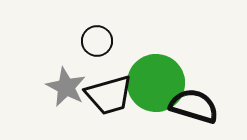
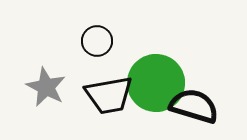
gray star: moved 20 px left
black trapezoid: rotated 6 degrees clockwise
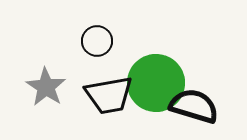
gray star: rotated 6 degrees clockwise
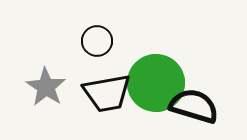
black trapezoid: moved 2 px left, 2 px up
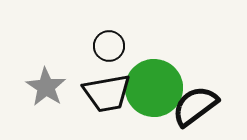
black circle: moved 12 px right, 5 px down
green circle: moved 2 px left, 5 px down
black semicircle: moved 1 px right; rotated 54 degrees counterclockwise
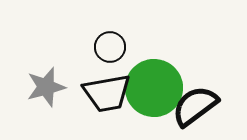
black circle: moved 1 px right, 1 px down
gray star: rotated 24 degrees clockwise
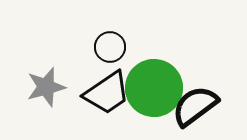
black trapezoid: rotated 24 degrees counterclockwise
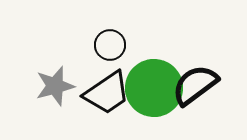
black circle: moved 2 px up
gray star: moved 9 px right, 1 px up
black semicircle: moved 21 px up
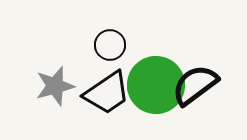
green circle: moved 2 px right, 3 px up
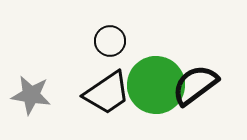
black circle: moved 4 px up
gray star: moved 24 px left, 9 px down; rotated 24 degrees clockwise
